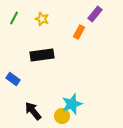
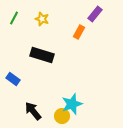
black rectangle: rotated 25 degrees clockwise
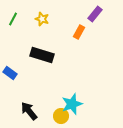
green line: moved 1 px left, 1 px down
blue rectangle: moved 3 px left, 6 px up
black arrow: moved 4 px left
yellow circle: moved 1 px left
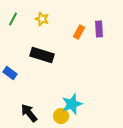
purple rectangle: moved 4 px right, 15 px down; rotated 42 degrees counterclockwise
black arrow: moved 2 px down
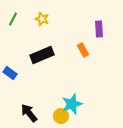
orange rectangle: moved 4 px right, 18 px down; rotated 56 degrees counterclockwise
black rectangle: rotated 40 degrees counterclockwise
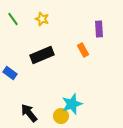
green line: rotated 64 degrees counterclockwise
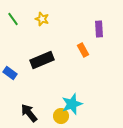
black rectangle: moved 5 px down
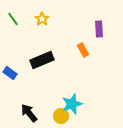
yellow star: rotated 16 degrees clockwise
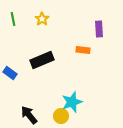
green line: rotated 24 degrees clockwise
orange rectangle: rotated 56 degrees counterclockwise
cyan star: moved 2 px up
black arrow: moved 2 px down
